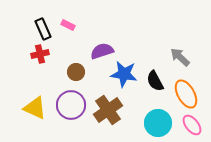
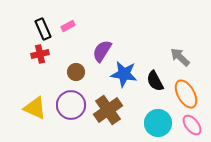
pink rectangle: moved 1 px down; rotated 56 degrees counterclockwise
purple semicircle: rotated 40 degrees counterclockwise
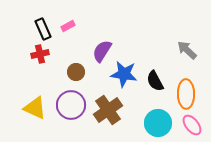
gray arrow: moved 7 px right, 7 px up
orange ellipse: rotated 28 degrees clockwise
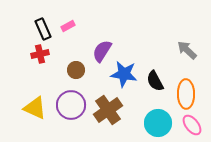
brown circle: moved 2 px up
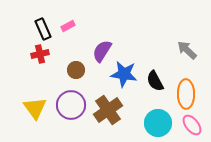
yellow triangle: rotated 30 degrees clockwise
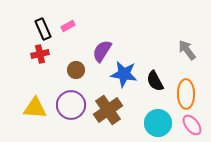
gray arrow: rotated 10 degrees clockwise
yellow triangle: rotated 50 degrees counterclockwise
